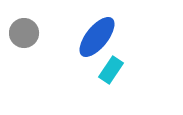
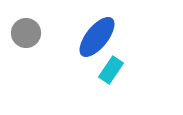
gray circle: moved 2 px right
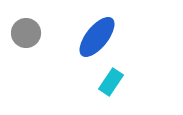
cyan rectangle: moved 12 px down
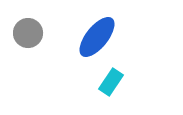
gray circle: moved 2 px right
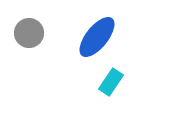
gray circle: moved 1 px right
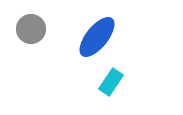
gray circle: moved 2 px right, 4 px up
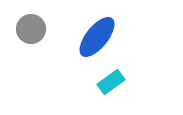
cyan rectangle: rotated 20 degrees clockwise
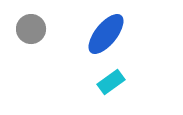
blue ellipse: moved 9 px right, 3 px up
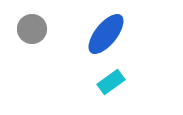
gray circle: moved 1 px right
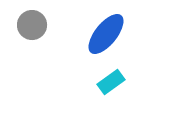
gray circle: moved 4 px up
